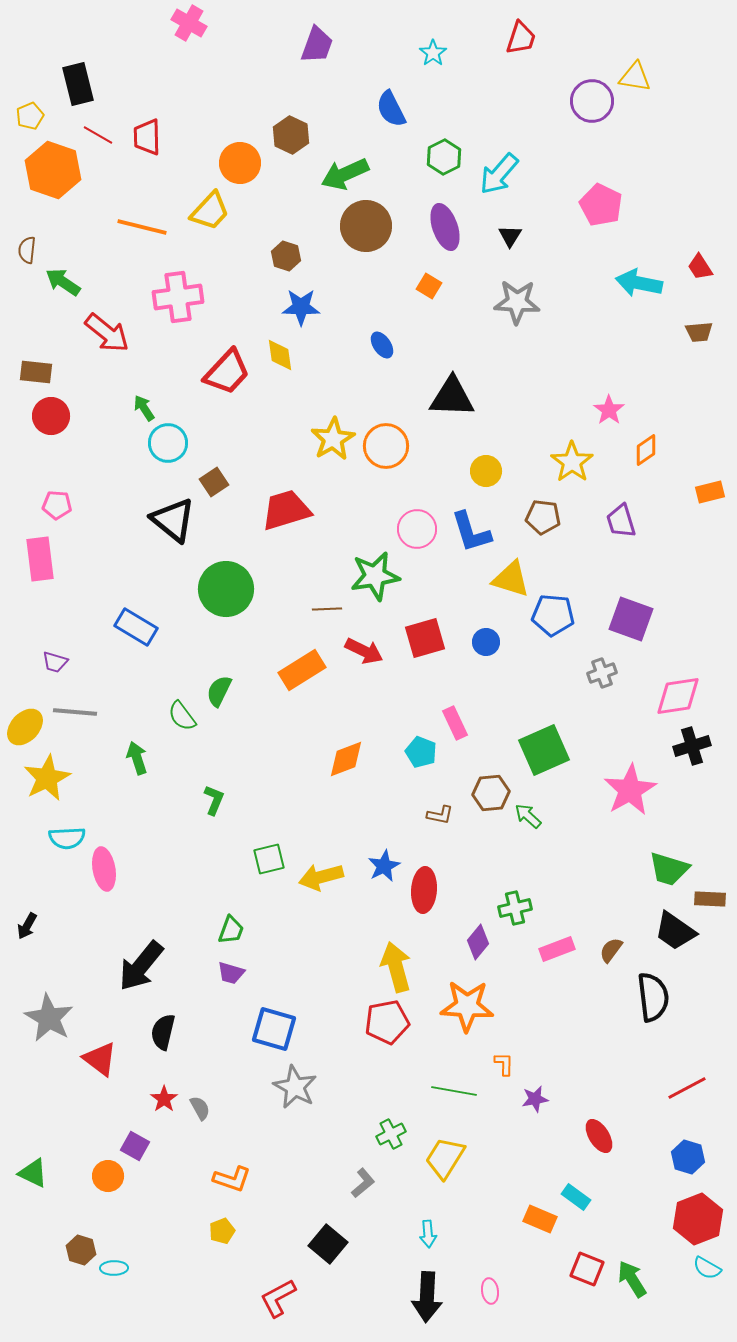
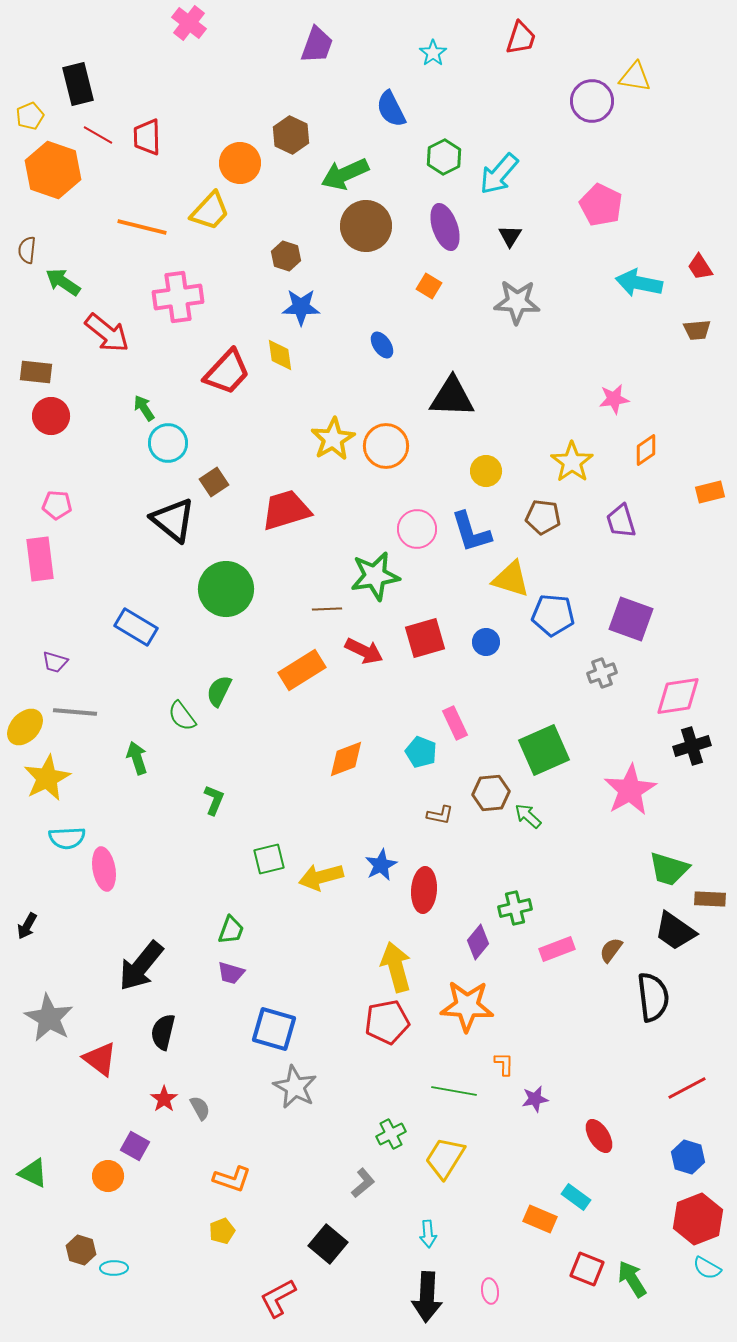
pink cross at (189, 23): rotated 8 degrees clockwise
brown trapezoid at (699, 332): moved 2 px left, 2 px up
pink star at (609, 410): moved 5 px right, 11 px up; rotated 28 degrees clockwise
blue star at (384, 866): moved 3 px left, 1 px up
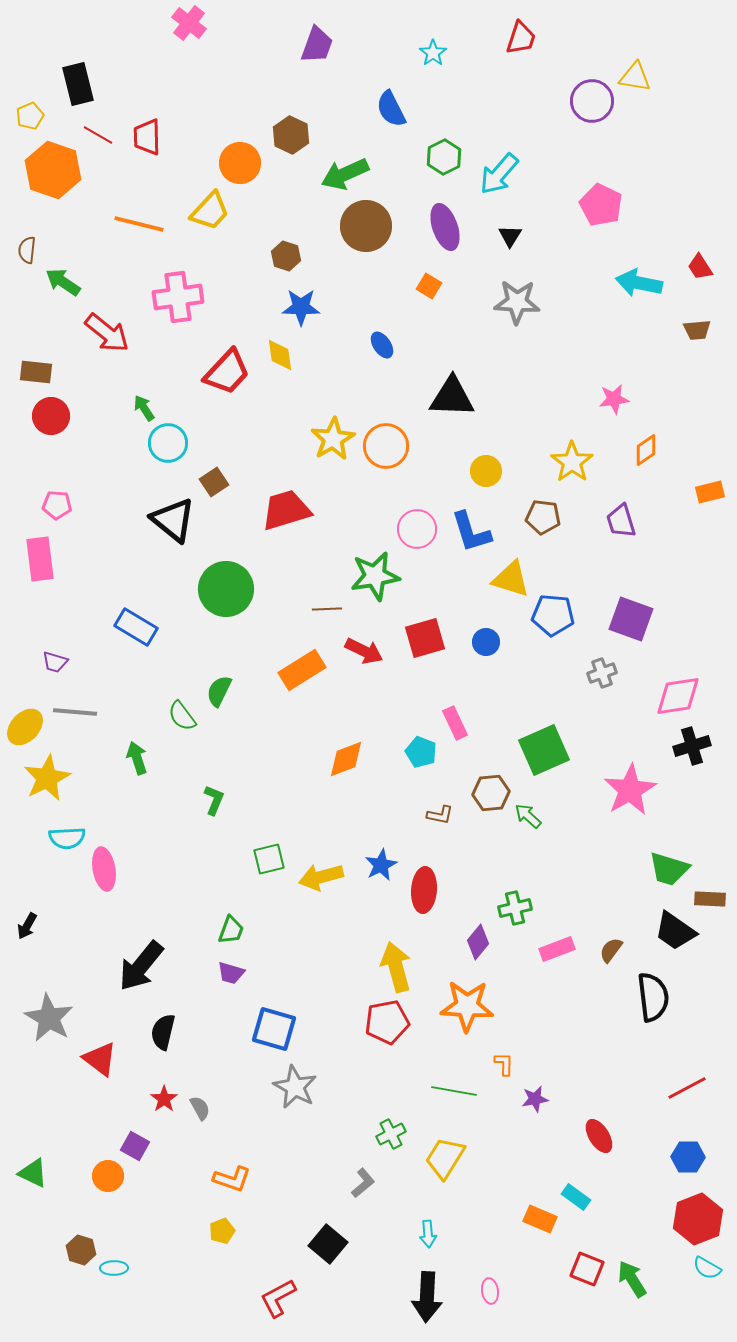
orange line at (142, 227): moved 3 px left, 3 px up
blue hexagon at (688, 1157): rotated 16 degrees counterclockwise
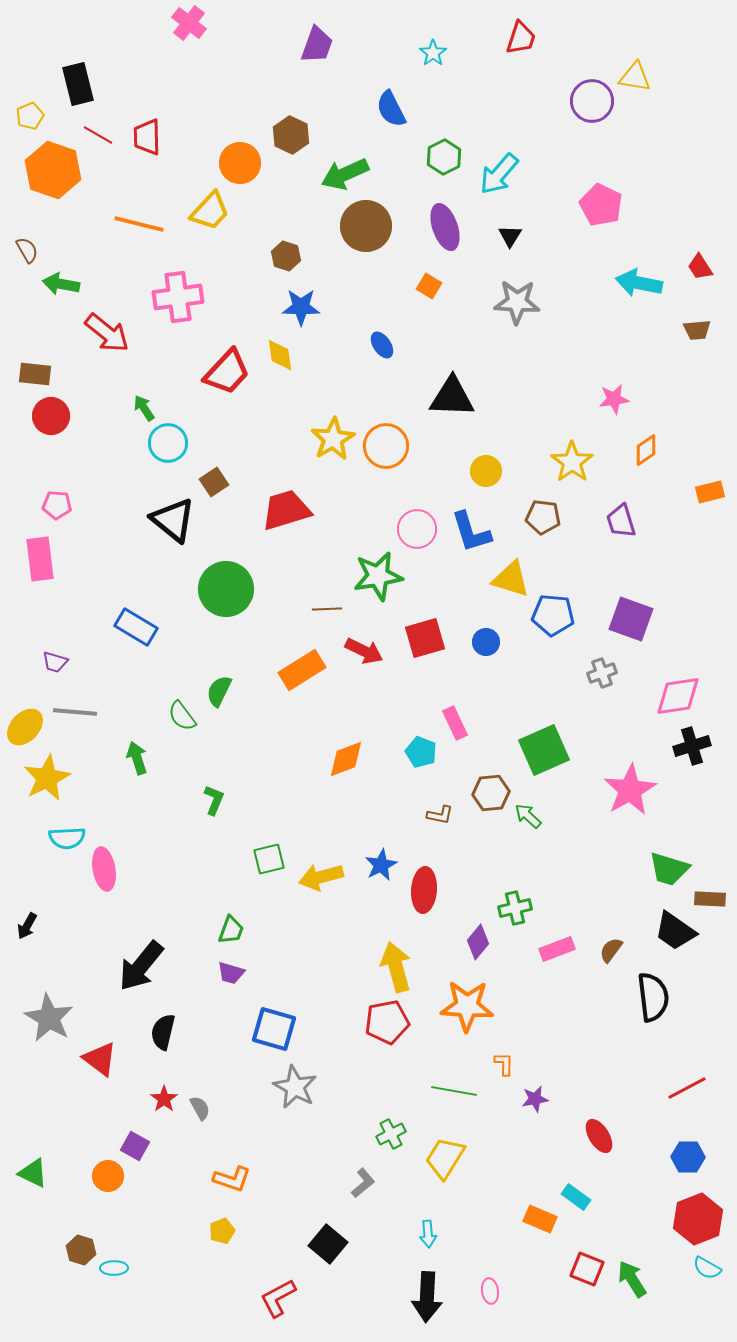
brown semicircle at (27, 250): rotated 144 degrees clockwise
green arrow at (63, 282): moved 2 px left, 2 px down; rotated 24 degrees counterclockwise
brown rectangle at (36, 372): moved 1 px left, 2 px down
green star at (375, 576): moved 3 px right
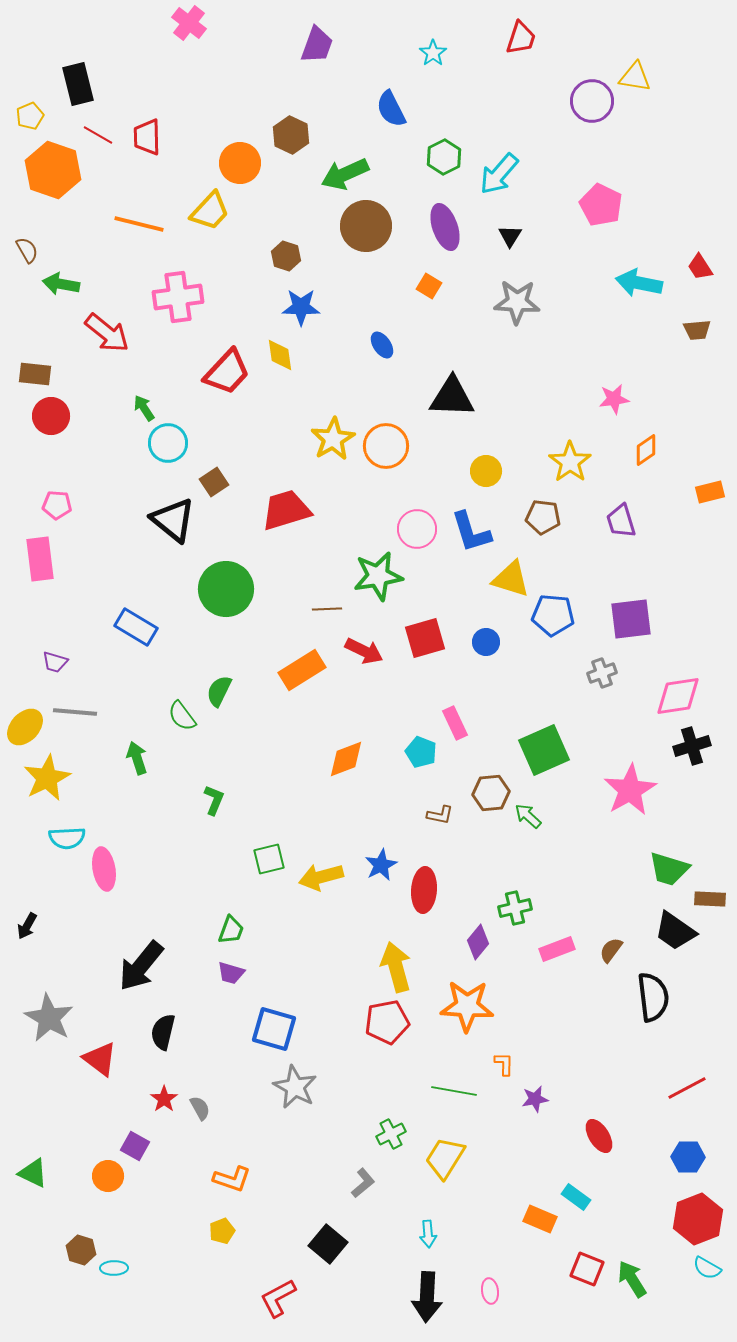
yellow star at (572, 462): moved 2 px left
purple square at (631, 619): rotated 27 degrees counterclockwise
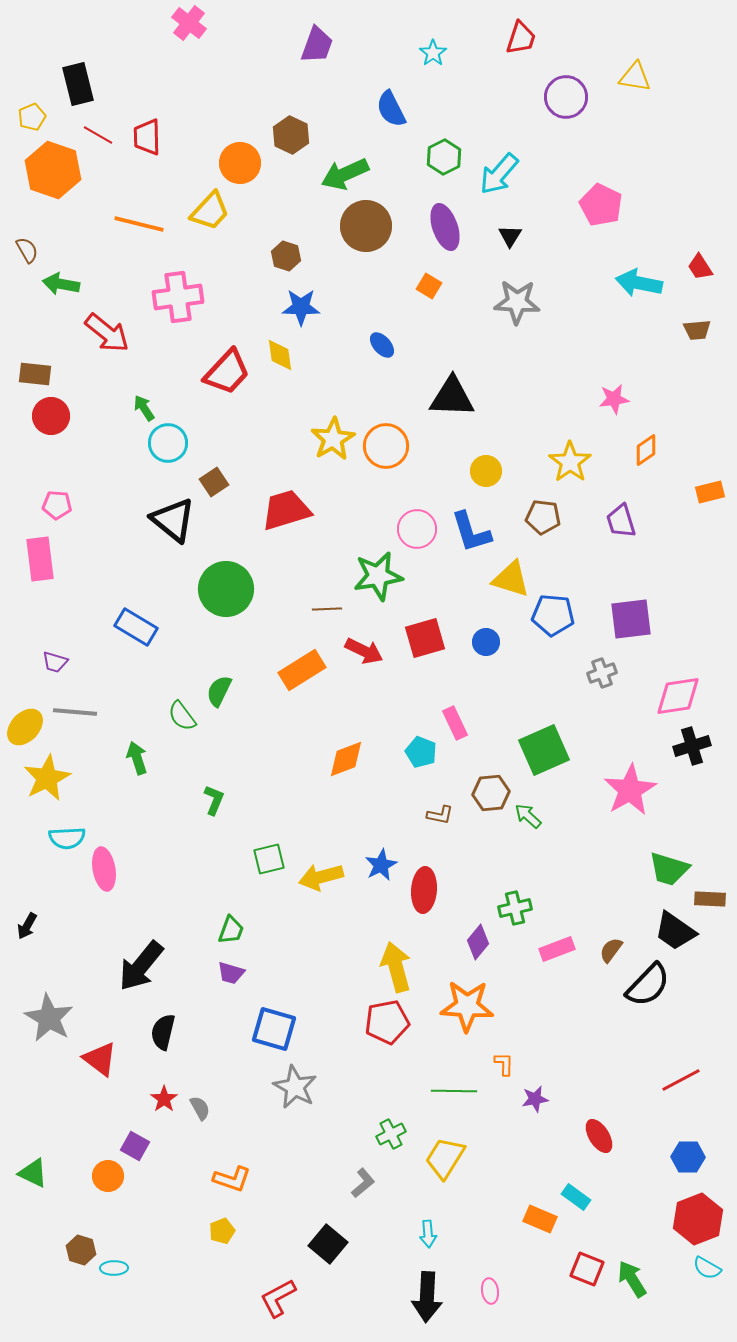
purple circle at (592, 101): moved 26 px left, 4 px up
yellow pentagon at (30, 116): moved 2 px right, 1 px down
blue ellipse at (382, 345): rotated 8 degrees counterclockwise
black semicircle at (653, 997): moved 5 px left, 12 px up; rotated 51 degrees clockwise
red line at (687, 1088): moved 6 px left, 8 px up
green line at (454, 1091): rotated 9 degrees counterclockwise
